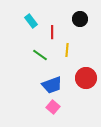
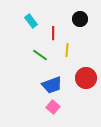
red line: moved 1 px right, 1 px down
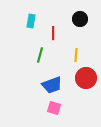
cyan rectangle: rotated 48 degrees clockwise
yellow line: moved 9 px right, 5 px down
green line: rotated 70 degrees clockwise
pink square: moved 1 px right, 1 px down; rotated 24 degrees counterclockwise
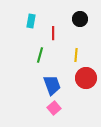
blue trapezoid: rotated 90 degrees counterclockwise
pink square: rotated 32 degrees clockwise
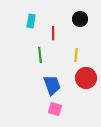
green line: rotated 21 degrees counterclockwise
pink square: moved 1 px right, 1 px down; rotated 32 degrees counterclockwise
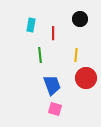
cyan rectangle: moved 4 px down
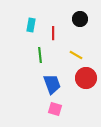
yellow line: rotated 64 degrees counterclockwise
blue trapezoid: moved 1 px up
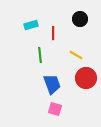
cyan rectangle: rotated 64 degrees clockwise
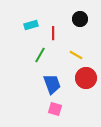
green line: rotated 35 degrees clockwise
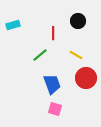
black circle: moved 2 px left, 2 px down
cyan rectangle: moved 18 px left
green line: rotated 21 degrees clockwise
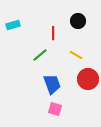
red circle: moved 2 px right, 1 px down
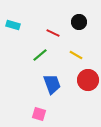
black circle: moved 1 px right, 1 px down
cyan rectangle: rotated 32 degrees clockwise
red line: rotated 64 degrees counterclockwise
red circle: moved 1 px down
pink square: moved 16 px left, 5 px down
